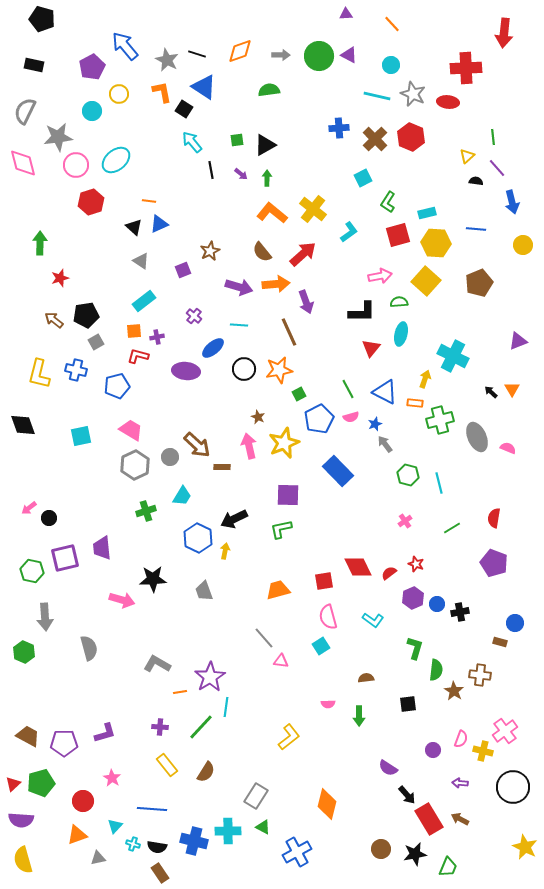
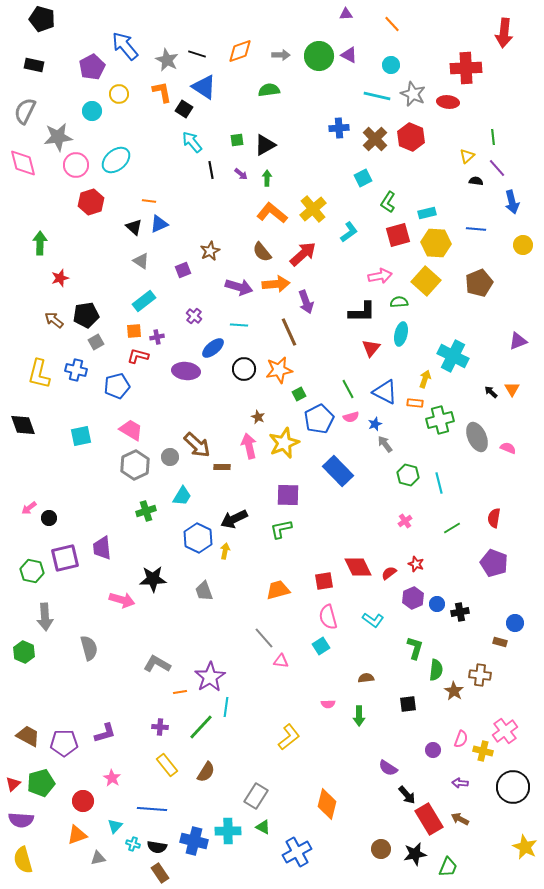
yellow cross at (313, 209): rotated 12 degrees clockwise
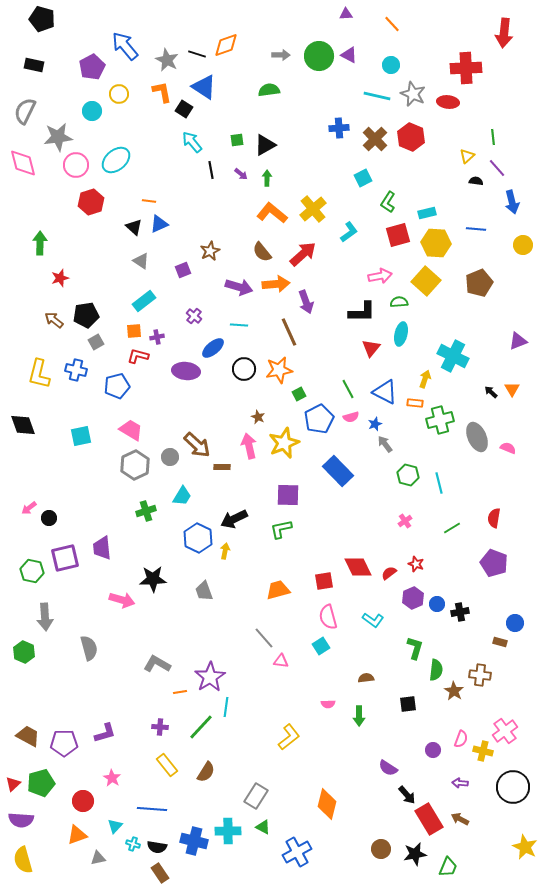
orange diamond at (240, 51): moved 14 px left, 6 px up
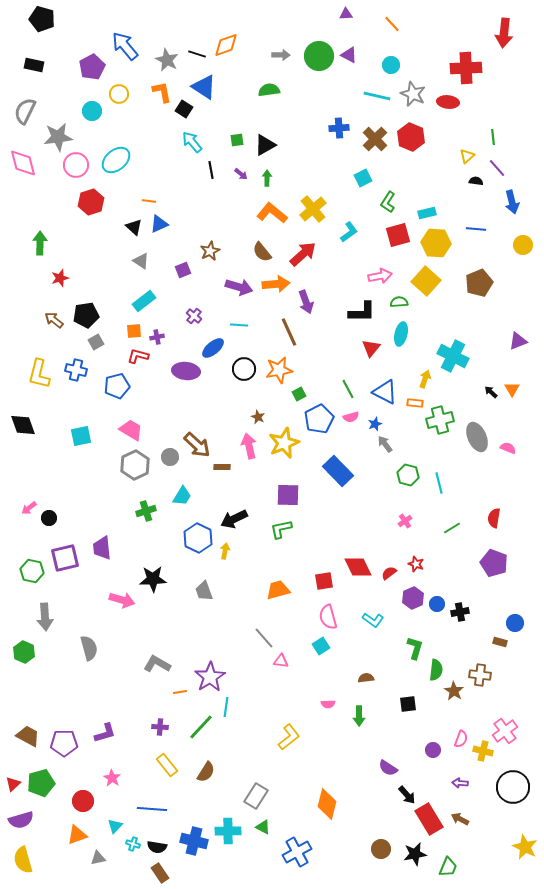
purple semicircle at (21, 820): rotated 20 degrees counterclockwise
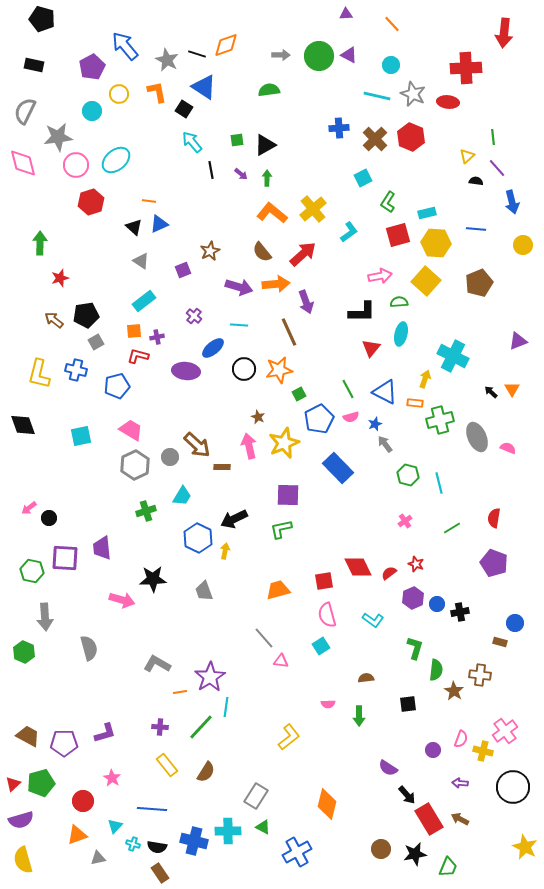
orange L-shape at (162, 92): moved 5 px left
blue rectangle at (338, 471): moved 3 px up
purple square at (65, 558): rotated 16 degrees clockwise
pink semicircle at (328, 617): moved 1 px left, 2 px up
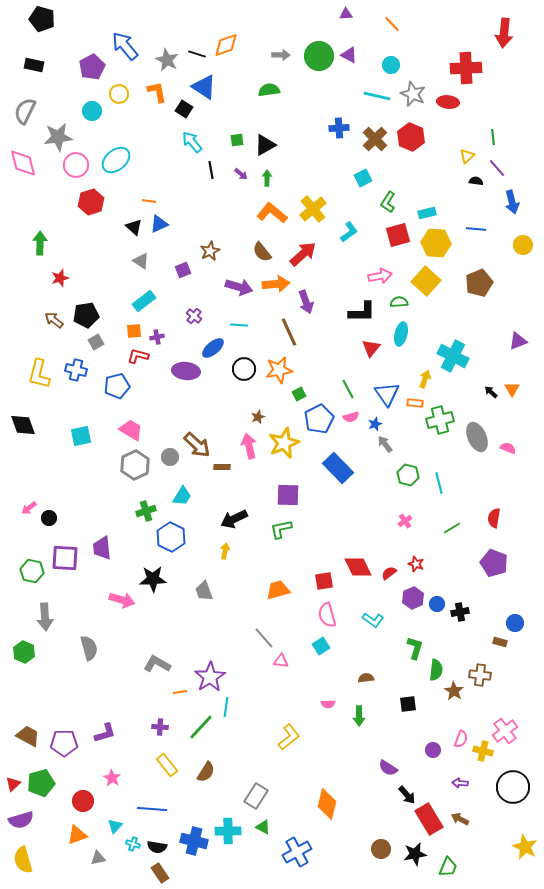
blue triangle at (385, 392): moved 2 px right, 2 px down; rotated 28 degrees clockwise
brown star at (258, 417): rotated 24 degrees clockwise
blue hexagon at (198, 538): moved 27 px left, 1 px up
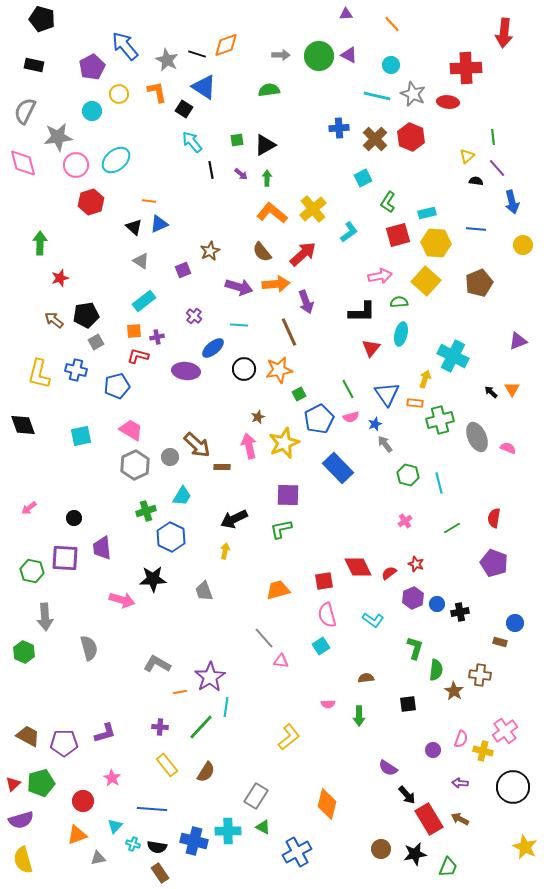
black circle at (49, 518): moved 25 px right
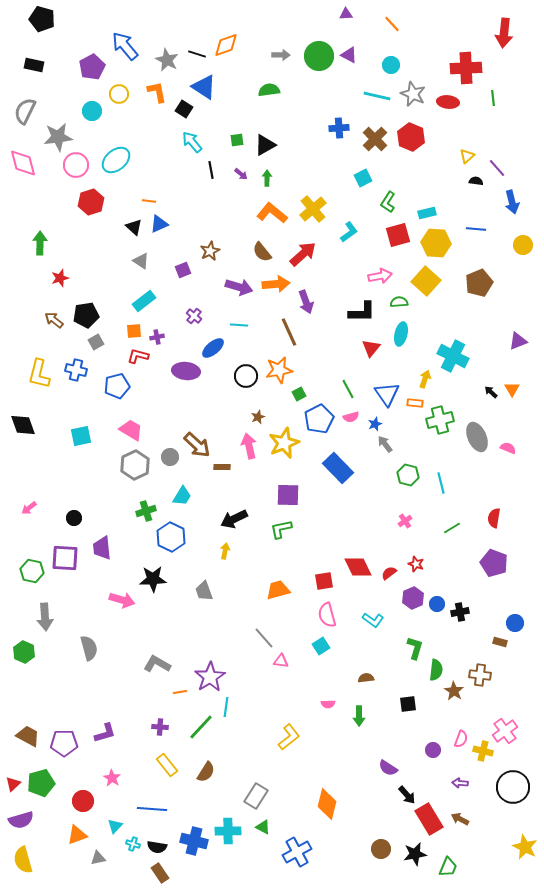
green line at (493, 137): moved 39 px up
black circle at (244, 369): moved 2 px right, 7 px down
cyan line at (439, 483): moved 2 px right
